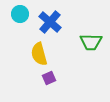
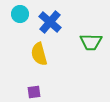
purple square: moved 15 px left, 14 px down; rotated 16 degrees clockwise
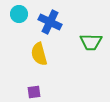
cyan circle: moved 1 px left
blue cross: rotated 15 degrees counterclockwise
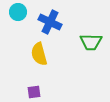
cyan circle: moved 1 px left, 2 px up
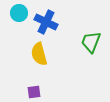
cyan circle: moved 1 px right, 1 px down
blue cross: moved 4 px left
green trapezoid: rotated 110 degrees clockwise
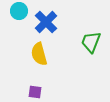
cyan circle: moved 2 px up
blue cross: rotated 20 degrees clockwise
purple square: moved 1 px right; rotated 16 degrees clockwise
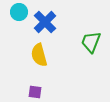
cyan circle: moved 1 px down
blue cross: moved 1 px left
yellow semicircle: moved 1 px down
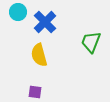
cyan circle: moved 1 px left
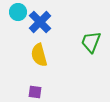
blue cross: moved 5 px left
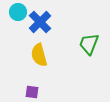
green trapezoid: moved 2 px left, 2 px down
purple square: moved 3 px left
